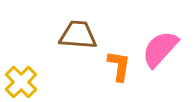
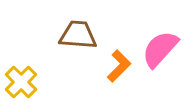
orange L-shape: rotated 36 degrees clockwise
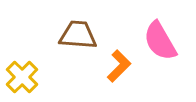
pink semicircle: moved 8 px up; rotated 72 degrees counterclockwise
yellow cross: moved 1 px right, 5 px up
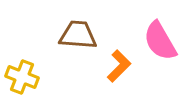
yellow cross: rotated 24 degrees counterclockwise
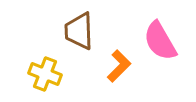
brown trapezoid: moved 1 px right, 4 px up; rotated 96 degrees counterclockwise
yellow cross: moved 23 px right, 3 px up
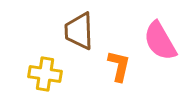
orange L-shape: rotated 32 degrees counterclockwise
yellow cross: rotated 12 degrees counterclockwise
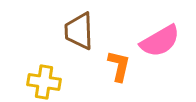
pink semicircle: rotated 90 degrees counterclockwise
yellow cross: moved 1 px left, 8 px down
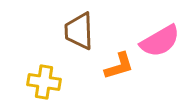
orange L-shape: rotated 60 degrees clockwise
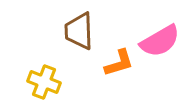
orange L-shape: moved 3 px up
yellow cross: rotated 12 degrees clockwise
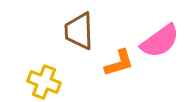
pink semicircle: rotated 6 degrees counterclockwise
